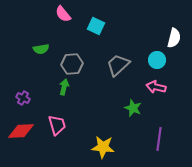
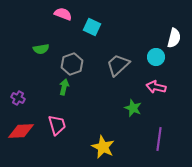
pink semicircle: rotated 150 degrees clockwise
cyan square: moved 4 px left, 1 px down
cyan circle: moved 1 px left, 3 px up
gray hexagon: rotated 15 degrees counterclockwise
purple cross: moved 5 px left
yellow star: rotated 20 degrees clockwise
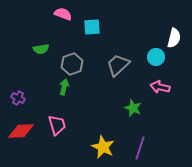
cyan square: rotated 30 degrees counterclockwise
pink arrow: moved 4 px right
purple line: moved 19 px left, 9 px down; rotated 10 degrees clockwise
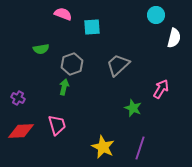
cyan circle: moved 42 px up
pink arrow: moved 1 px right, 2 px down; rotated 108 degrees clockwise
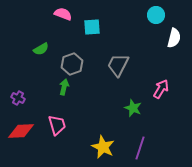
green semicircle: rotated 21 degrees counterclockwise
gray trapezoid: rotated 20 degrees counterclockwise
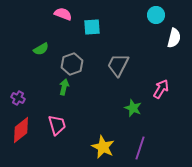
red diamond: moved 1 px up; rotated 36 degrees counterclockwise
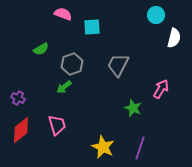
green arrow: rotated 140 degrees counterclockwise
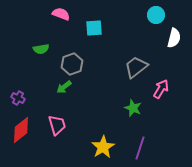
pink semicircle: moved 2 px left
cyan square: moved 2 px right, 1 px down
green semicircle: rotated 21 degrees clockwise
gray trapezoid: moved 18 px right, 2 px down; rotated 25 degrees clockwise
yellow star: rotated 15 degrees clockwise
